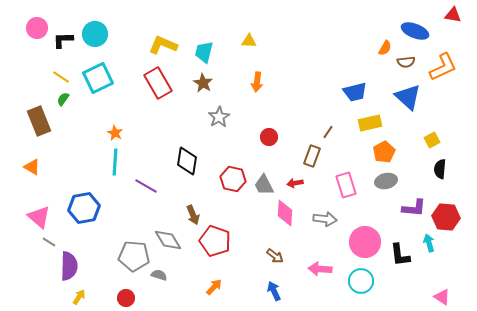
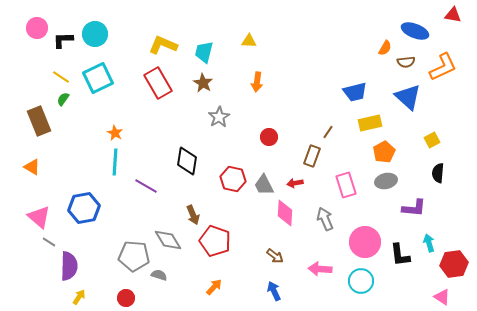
black semicircle at (440, 169): moved 2 px left, 4 px down
red hexagon at (446, 217): moved 8 px right, 47 px down; rotated 12 degrees counterclockwise
gray arrow at (325, 219): rotated 120 degrees counterclockwise
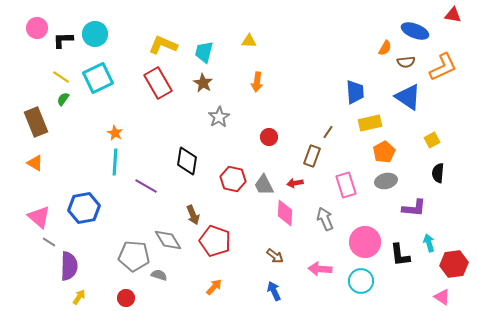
blue trapezoid at (355, 92): rotated 80 degrees counterclockwise
blue triangle at (408, 97): rotated 8 degrees counterclockwise
brown rectangle at (39, 121): moved 3 px left, 1 px down
orange triangle at (32, 167): moved 3 px right, 4 px up
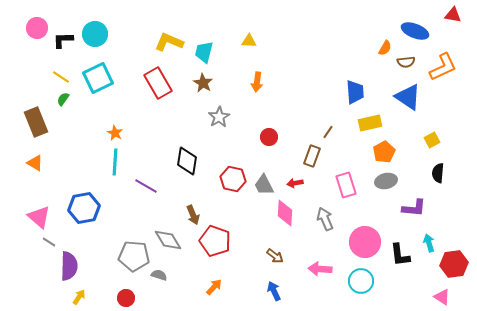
yellow L-shape at (163, 45): moved 6 px right, 3 px up
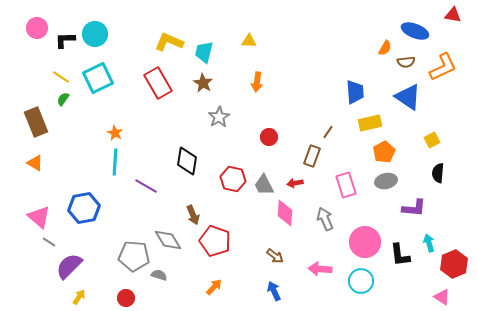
black L-shape at (63, 40): moved 2 px right
red hexagon at (454, 264): rotated 16 degrees counterclockwise
purple semicircle at (69, 266): rotated 136 degrees counterclockwise
